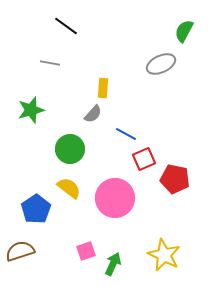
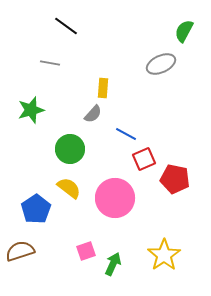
yellow star: rotated 12 degrees clockwise
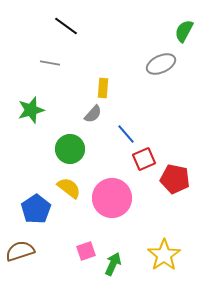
blue line: rotated 20 degrees clockwise
pink circle: moved 3 px left
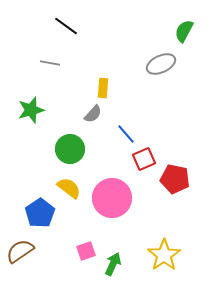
blue pentagon: moved 4 px right, 4 px down
brown semicircle: rotated 16 degrees counterclockwise
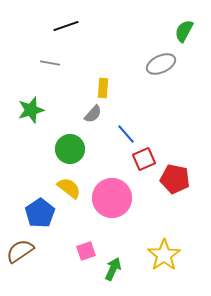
black line: rotated 55 degrees counterclockwise
green arrow: moved 5 px down
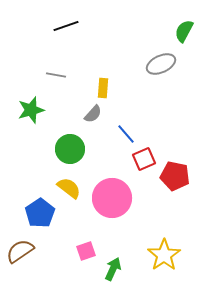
gray line: moved 6 px right, 12 px down
red pentagon: moved 3 px up
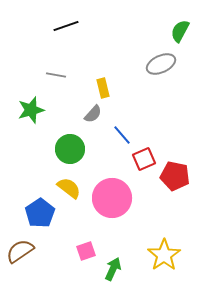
green semicircle: moved 4 px left
yellow rectangle: rotated 18 degrees counterclockwise
blue line: moved 4 px left, 1 px down
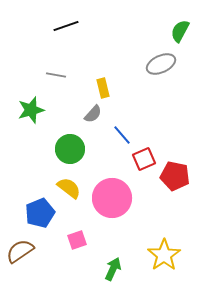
blue pentagon: rotated 12 degrees clockwise
pink square: moved 9 px left, 11 px up
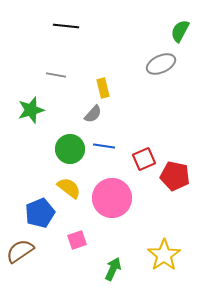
black line: rotated 25 degrees clockwise
blue line: moved 18 px left, 11 px down; rotated 40 degrees counterclockwise
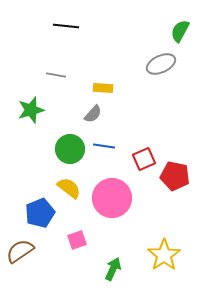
yellow rectangle: rotated 72 degrees counterclockwise
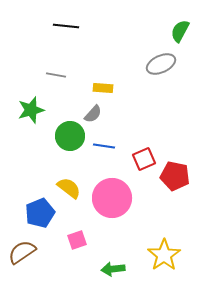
green circle: moved 13 px up
brown semicircle: moved 2 px right, 1 px down
green arrow: rotated 120 degrees counterclockwise
